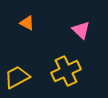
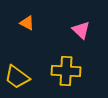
yellow cross: rotated 28 degrees clockwise
yellow trapezoid: rotated 116 degrees counterclockwise
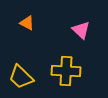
yellow trapezoid: moved 4 px right; rotated 8 degrees clockwise
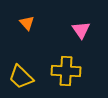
orange triangle: rotated 21 degrees clockwise
pink triangle: rotated 12 degrees clockwise
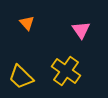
yellow cross: rotated 32 degrees clockwise
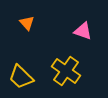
pink triangle: moved 2 px right, 1 px down; rotated 36 degrees counterclockwise
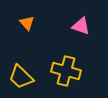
pink triangle: moved 2 px left, 5 px up
yellow cross: rotated 20 degrees counterclockwise
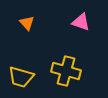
pink triangle: moved 4 px up
yellow trapezoid: rotated 28 degrees counterclockwise
